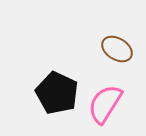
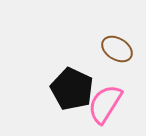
black pentagon: moved 15 px right, 4 px up
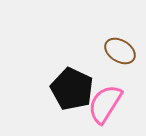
brown ellipse: moved 3 px right, 2 px down
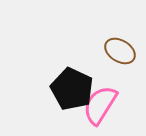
pink semicircle: moved 5 px left, 1 px down
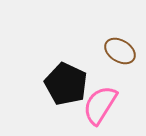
black pentagon: moved 6 px left, 5 px up
